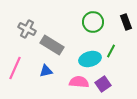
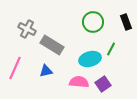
green line: moved 2 px up
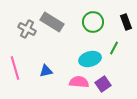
gray rectangle: moved 23 px up
green line: moved 3 px right, 1 px up
pink line: rotated 40 degrees counterclockwise
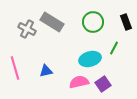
pink semicircle: rotated 18 degrees counterclockwise
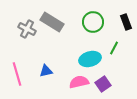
pink line: moved 2 px right, 6 px down
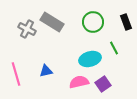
green line: rotated 56 degrees counterclockwise
pink line: moved 1 px left
